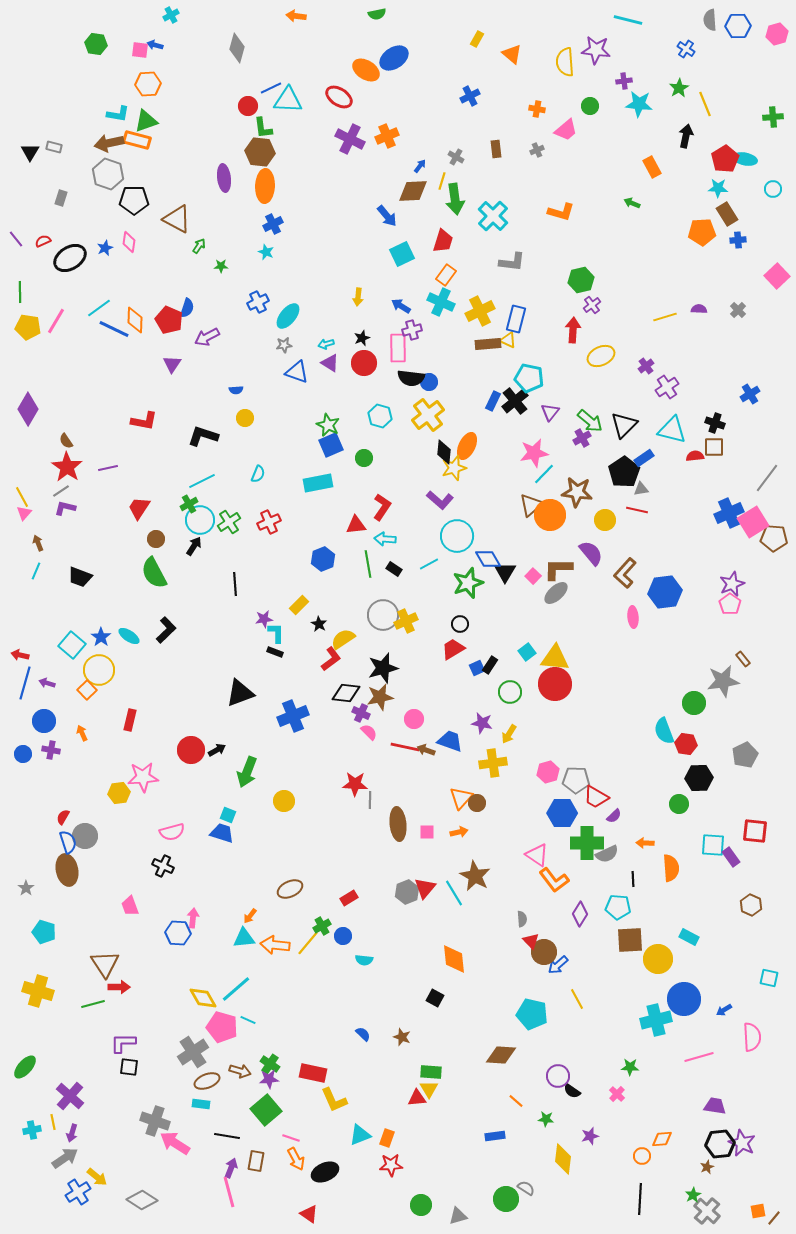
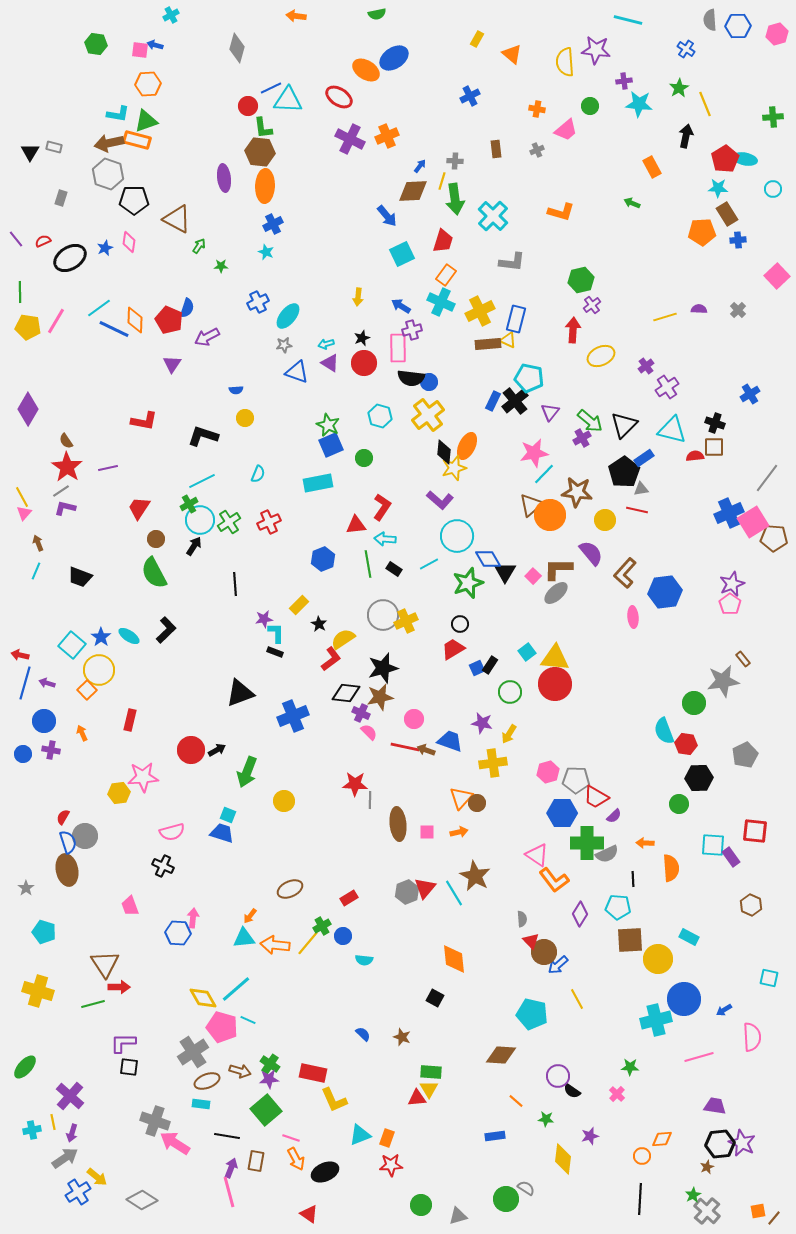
gray cross at (456, 157): moved 1 px left, 4 px down; rotated 28 degrees counterclockwise
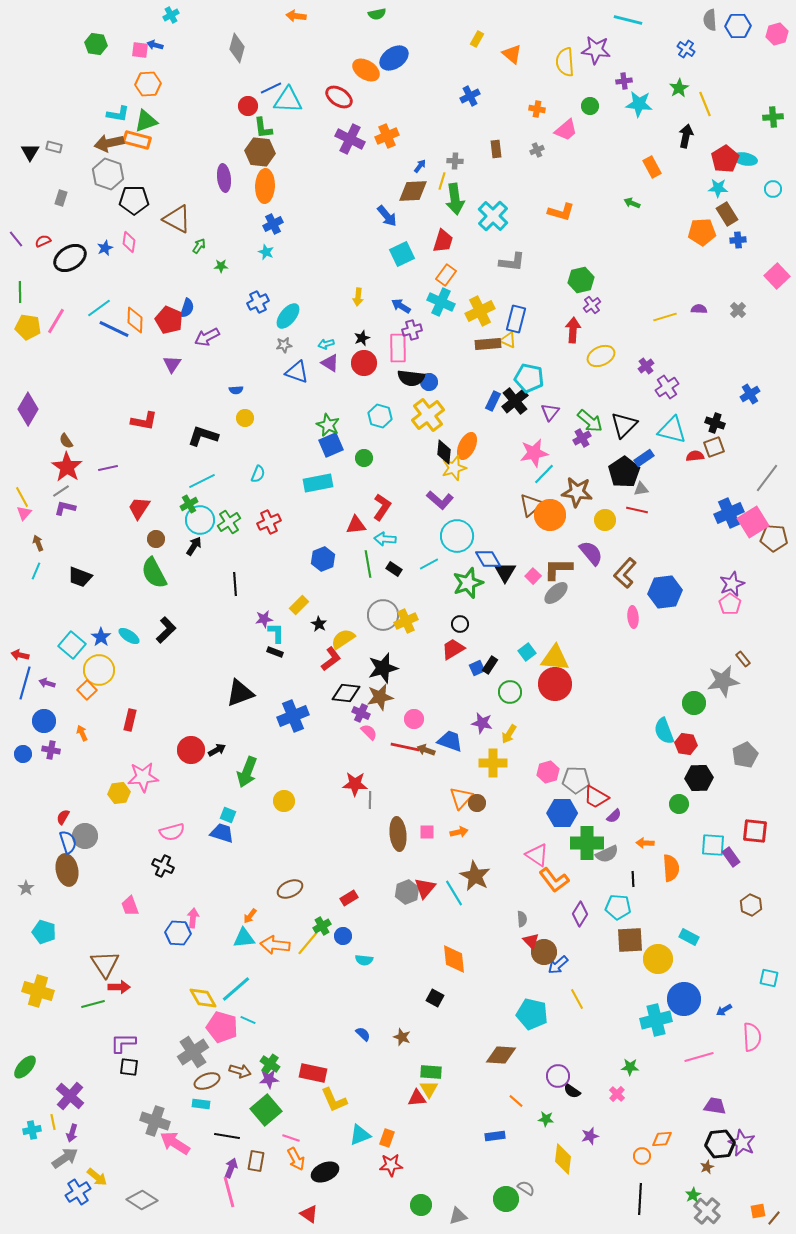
brown square at (714, 447): rotated 20 degrees counterclockwise
yellow cross at (493, 763): rotated 8 degrees clockwise
brown ellipse at (398, 824): moved 10 px down
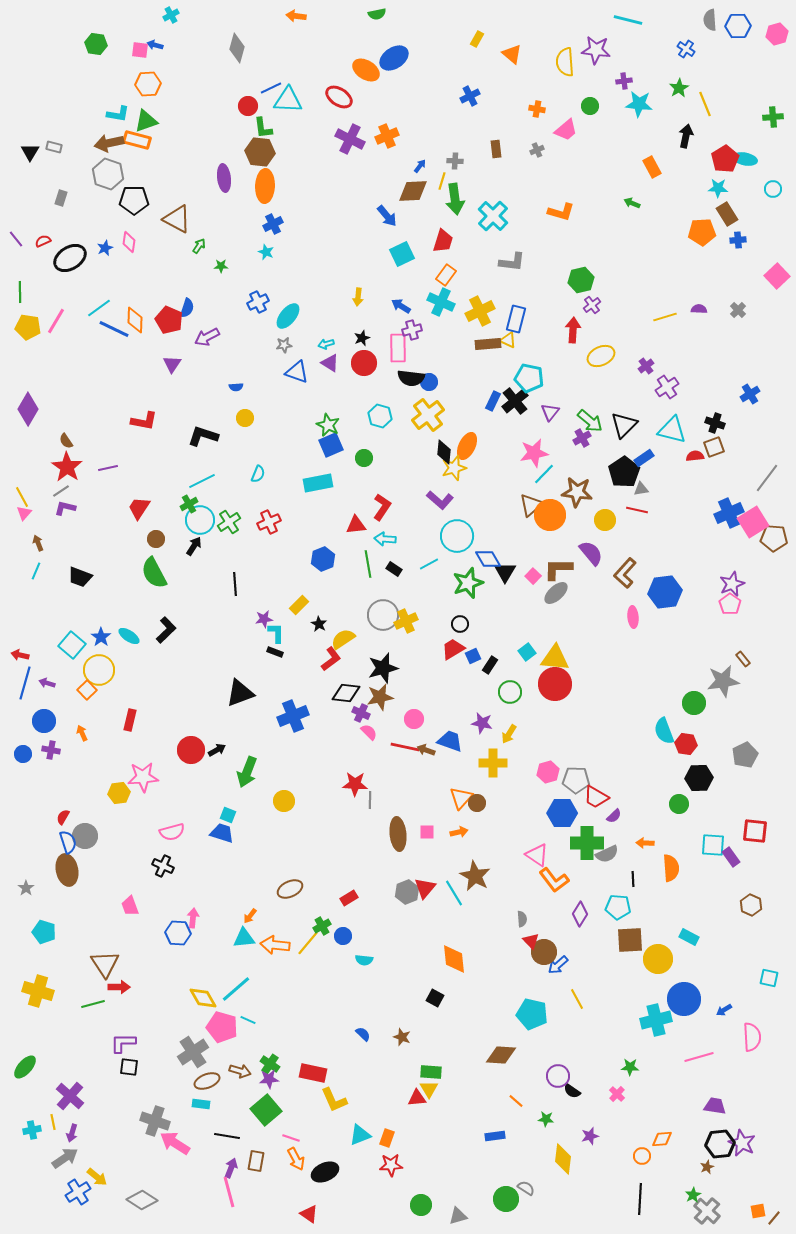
blue semicircle at (236, 390): moved 3 px up
blue square at (477, 668): moved 4 px left, 12 px up
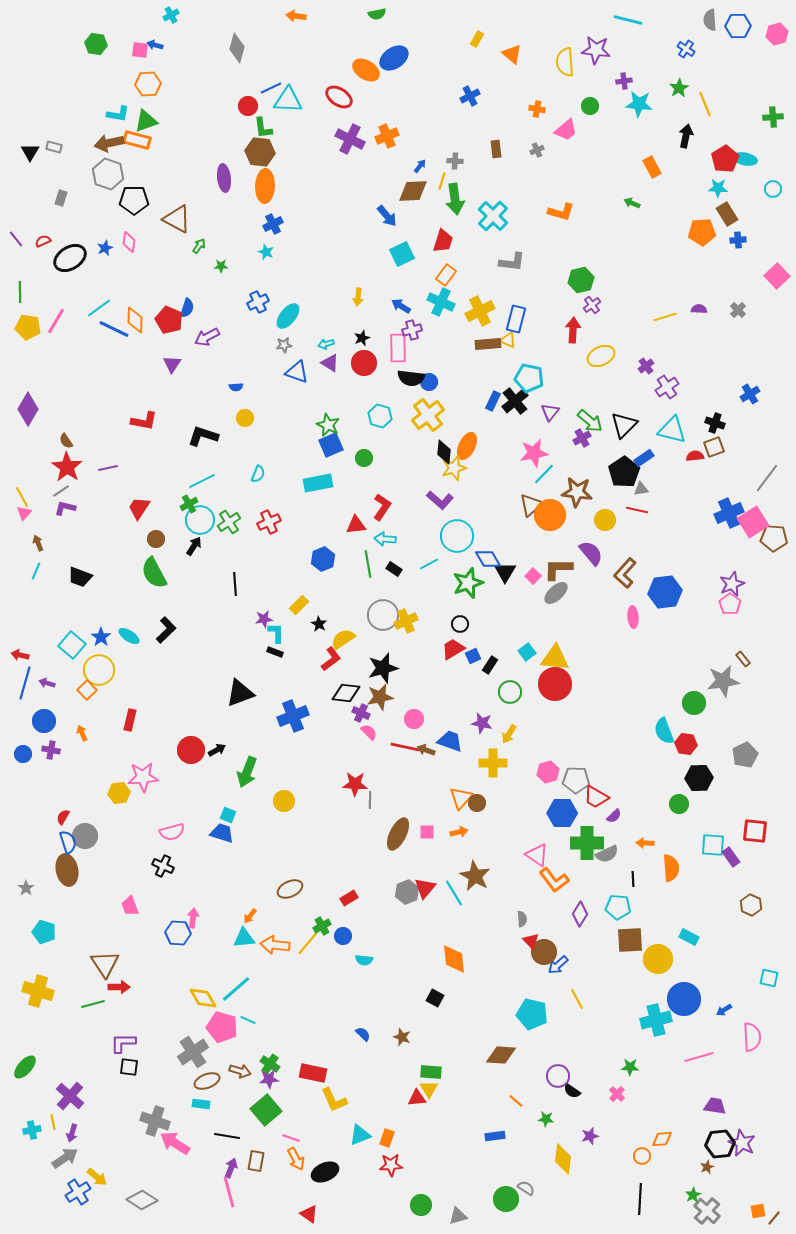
brown ellipse at (398, 834): rotated 32 degrees clockwise
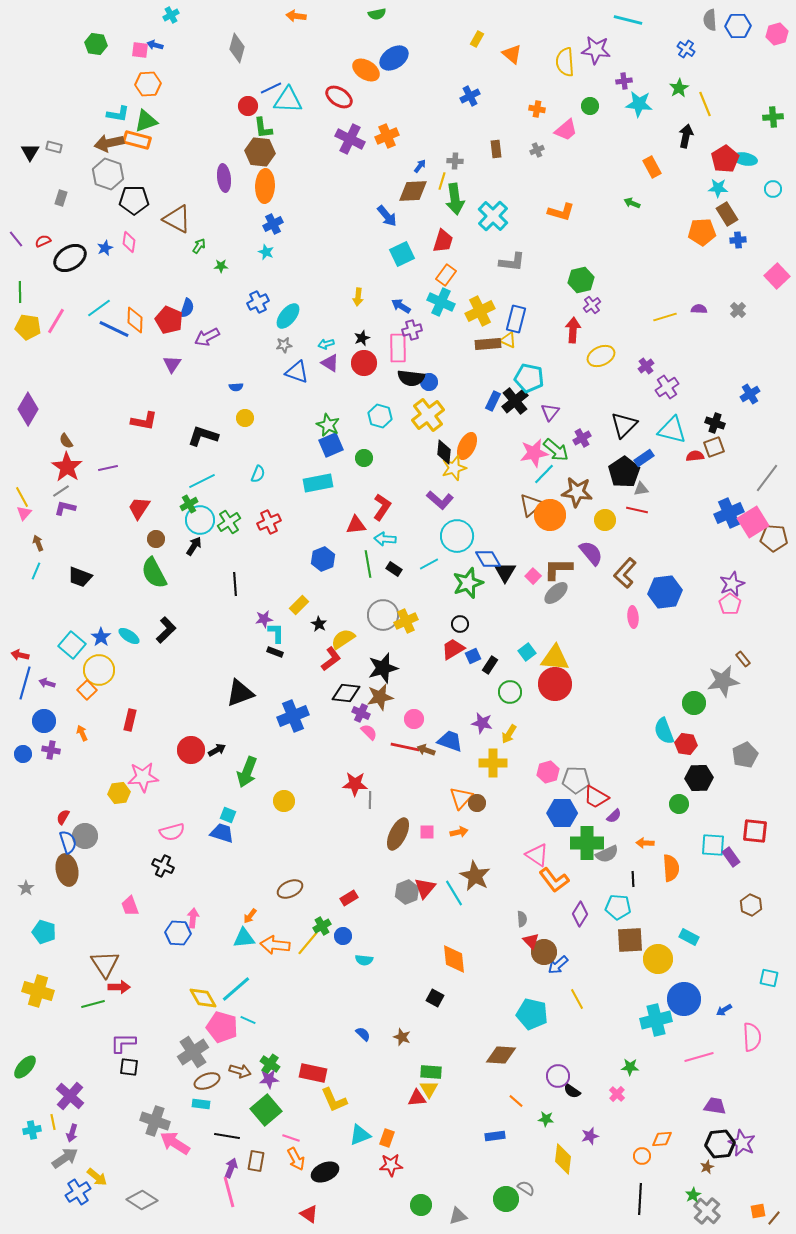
green arrow at (590, 421): moved 34 px left, 29 px down
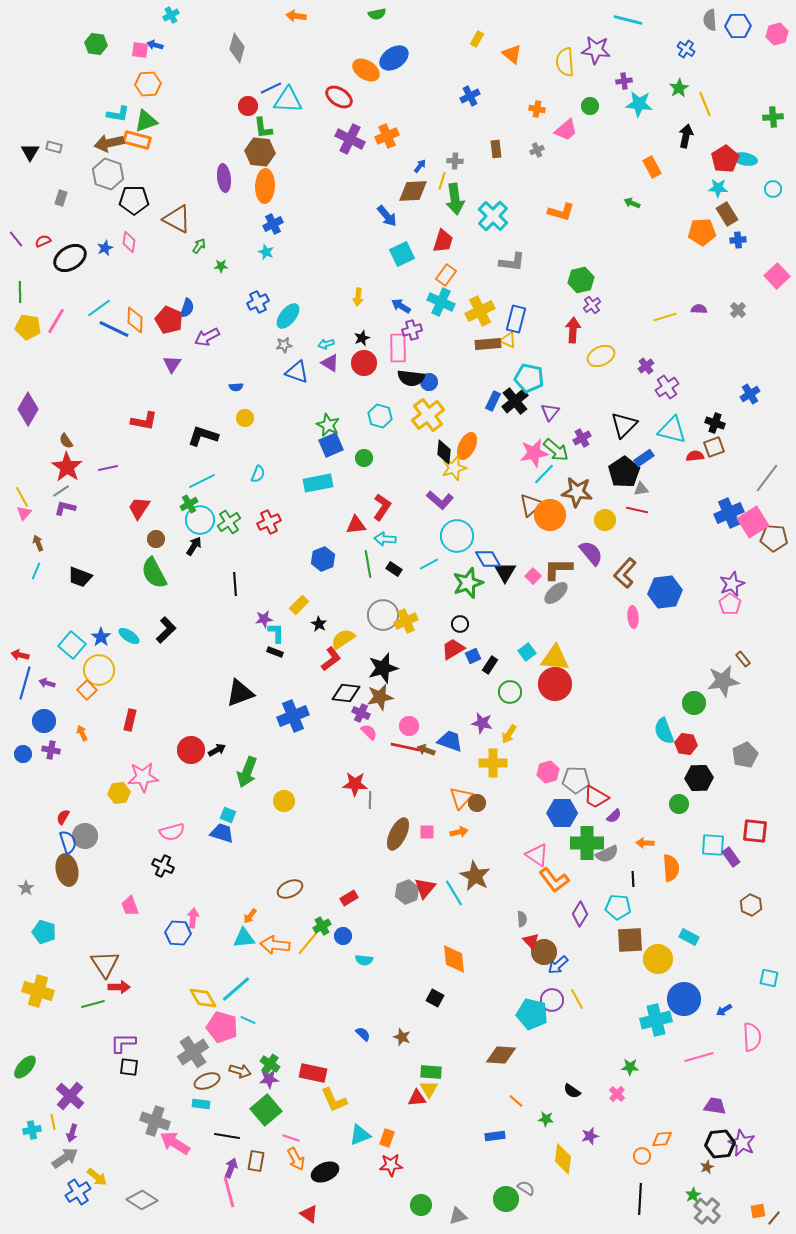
pink circle at (414, 719): moved 5 px left, 7 px down
purple circle at (558, 1076): moved 6 px left, 76 px up
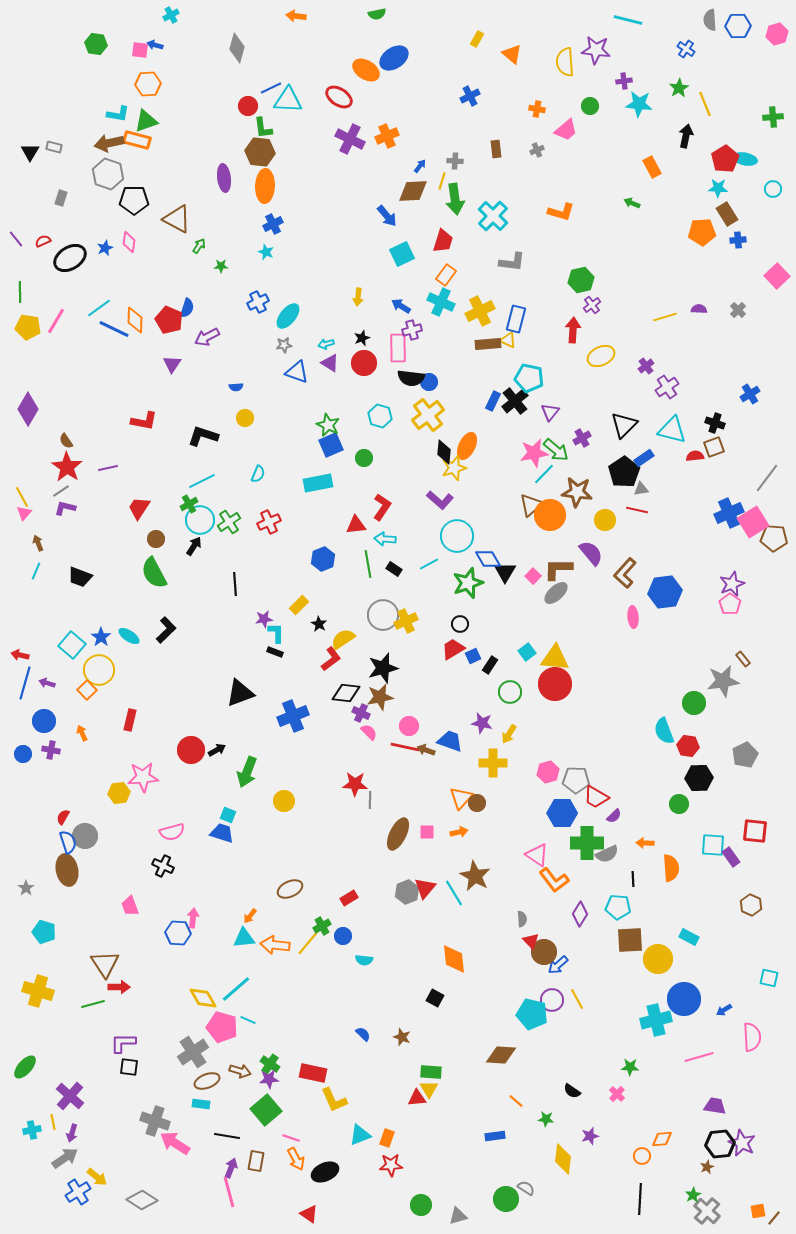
red hexagon at (686, 744): moved 2 px right, 2 px down
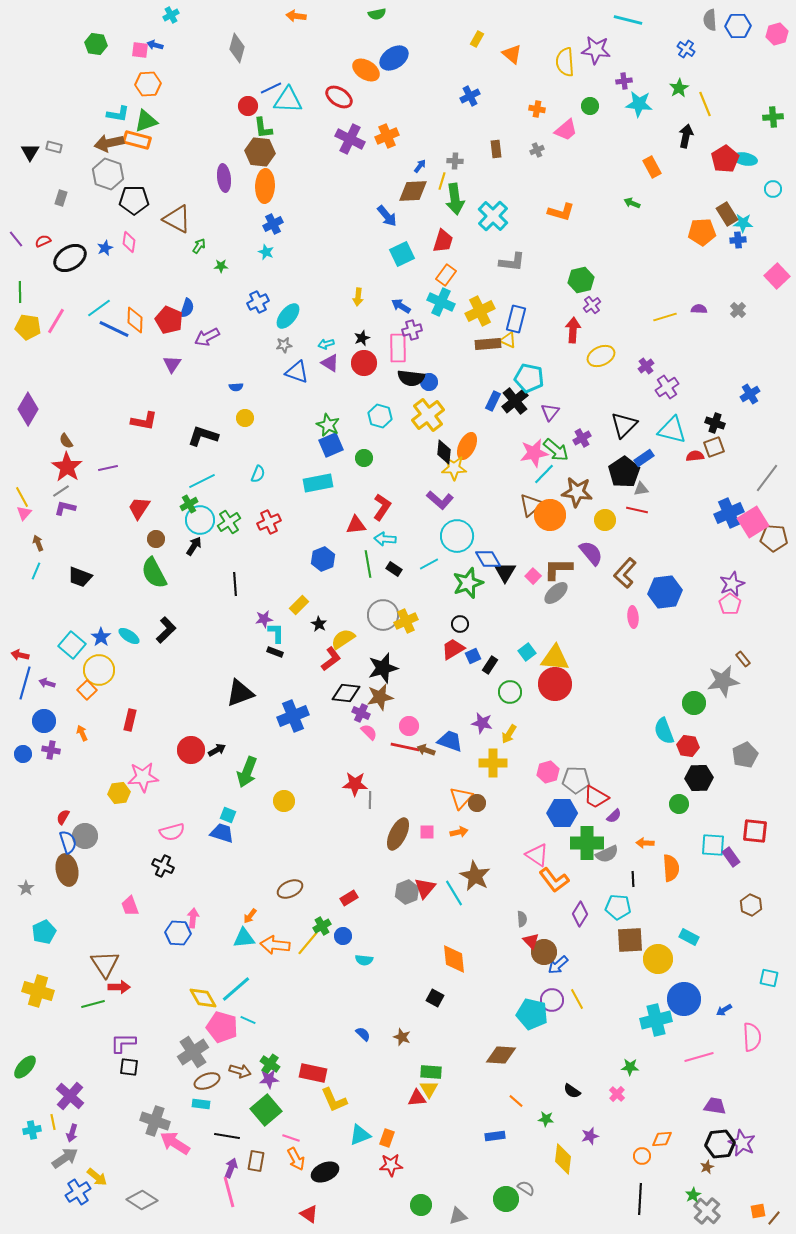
cyan star at (718, 188): moved 25 px right, 35 px down
yellow star at (454, 468): rotated 15 degrees clockwise
cyan pentagon at (44, 932): rotated 30 degrees clockwise
